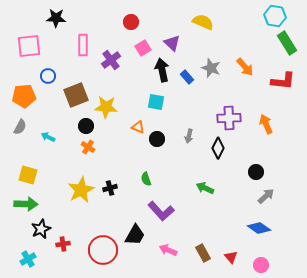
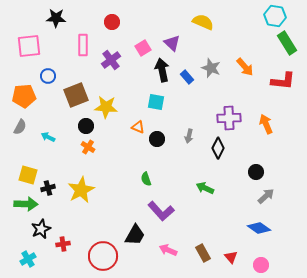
red circle at (131, 22): moved 19 px left
black cross at (110, 188): moved 62 px left
red circle at (103, 250): moved 6 px down
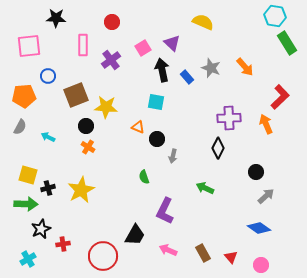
red L-shape at (283, 81): moved 3 px left, 16 px down; rotated 50 degrees counterclockwise
gray arrow at (189, 136): moved 16 px left, 20 px down
green semicircle at (146, 179): moved 2 px left, 2 px up
purple L-shape at (161, 211): moved 4 px right; rotated 68 degrees clockwise
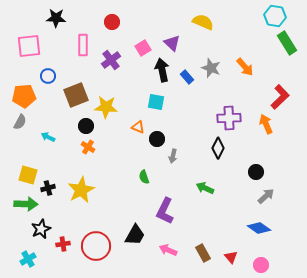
gray semicircle at (20, 127): moved 5 px up
red circle at (103, 256): moved 7 px left, 10 px up
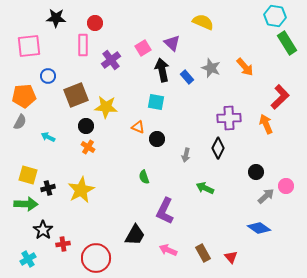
red circle at (112, 22): moved 17 px left, 1 px down
gray arrow at (173, 156): moved 13 px right, 1 px up
black star at (41, 229): moved 2 px right, 1 px down; rotated 12 degrees counterclockwise
red circle at (96, 246): moved 12 px down
pink circle at (261, 265): moved 25 px right, 79 px up
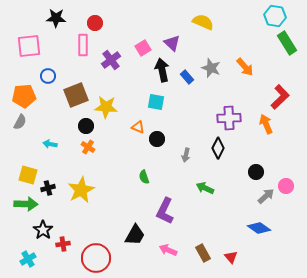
cyan arrow at (48, 137): moved 2 px right, 7 px down; rotated 16 degrees counterclockwise
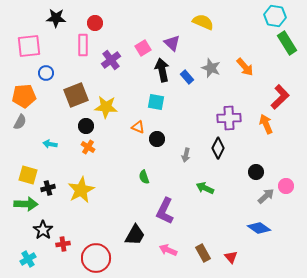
blue circle at (48, 76): moved 2 px left, 3 px up
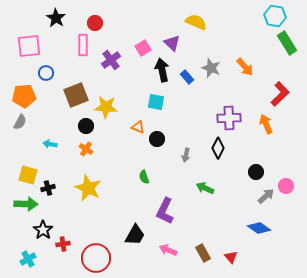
black star at (56, 18): rotated 30 degrees clockwise
yellow semicircle at (203, 22): moved 7 px left
red L-shape at (280, 97): moved 3 px up
orange cross at (88, 147): moved 2 px left, 2 px down
yellow star at (81, 190): moved 7 px right, 2 px up; rotated 20 degrees counterclockwise
